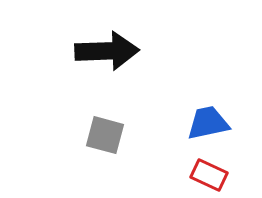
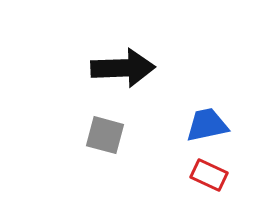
black arrow: moved 16 px right, 17 px down
blue trapezoid: moved 1 px left, 2 px down
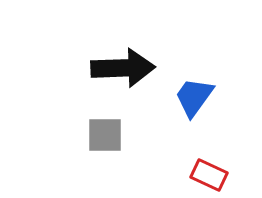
blue trapezoid: moved 13 px left, 28 px up; rotated 42 degrees counterclockwise
gray square: rotated 15 degrees counterclockwise
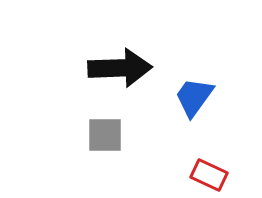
black arrow: moved 3 px left
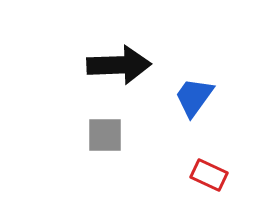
black arrow: moved 1 px left, 3 px up
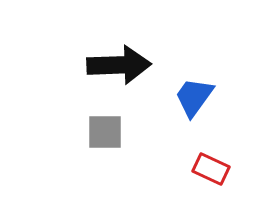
gray square: moved 3 px up
red rectangle: moved 2 px right, 6 px up
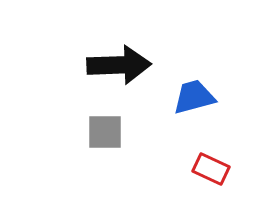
blue trapezoid: rotated 39 degrees clockwise
